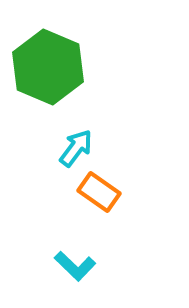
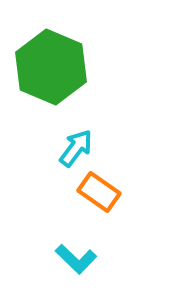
green hexagon: moved 3 px right
cyan L-shape: moved 1 px right, 7 px up
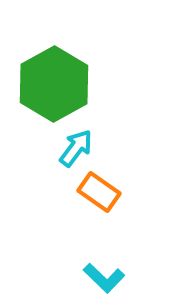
green hexagon: moved 3 px right, 17 px down; rotated 8 degrees clockwise
cyan L-shape: moved 28 px right, 19 px down
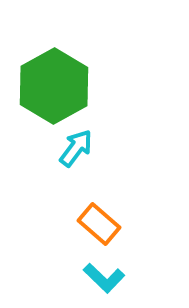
green hexagon: moved 2 px down
orange rectangle: moved 32 px down; rotated 6 degrees clockwise
